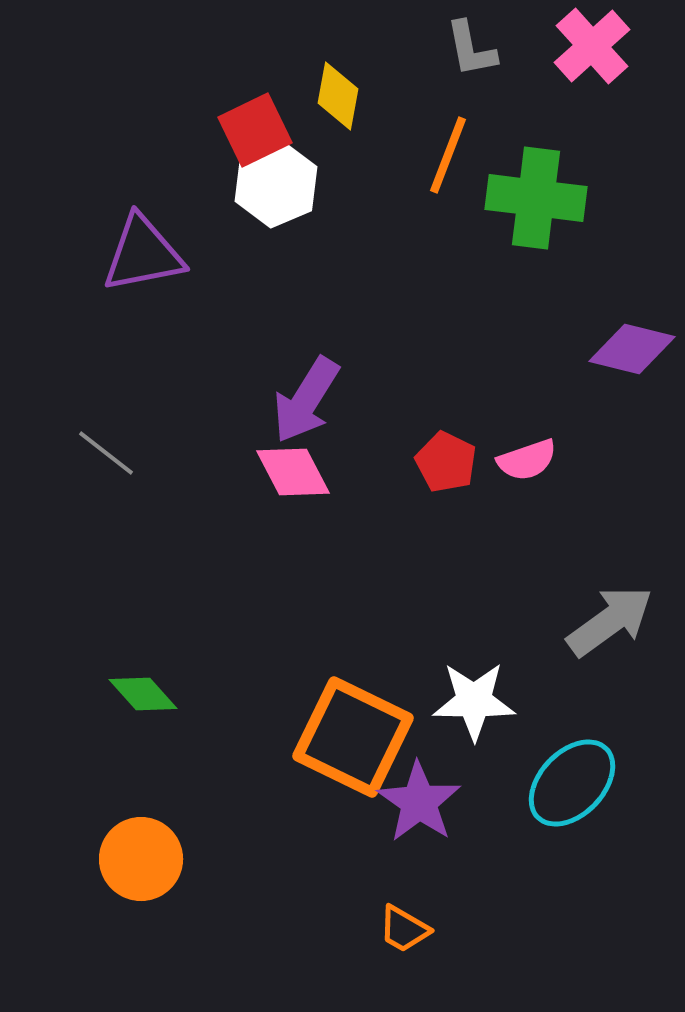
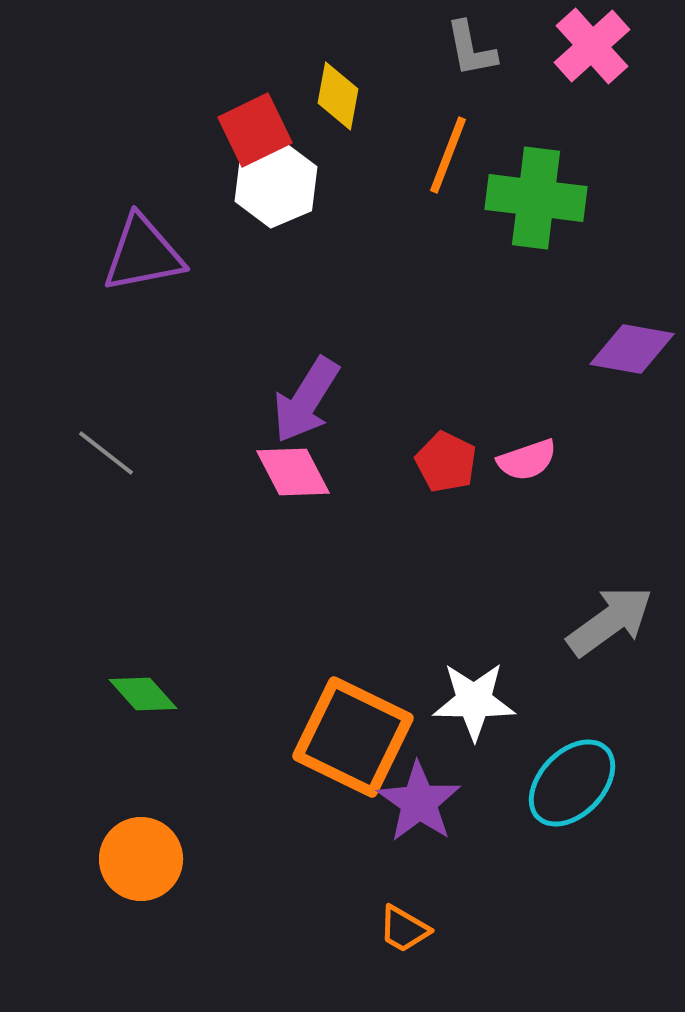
purple diamond: rotated 4 degrees counterclockwise
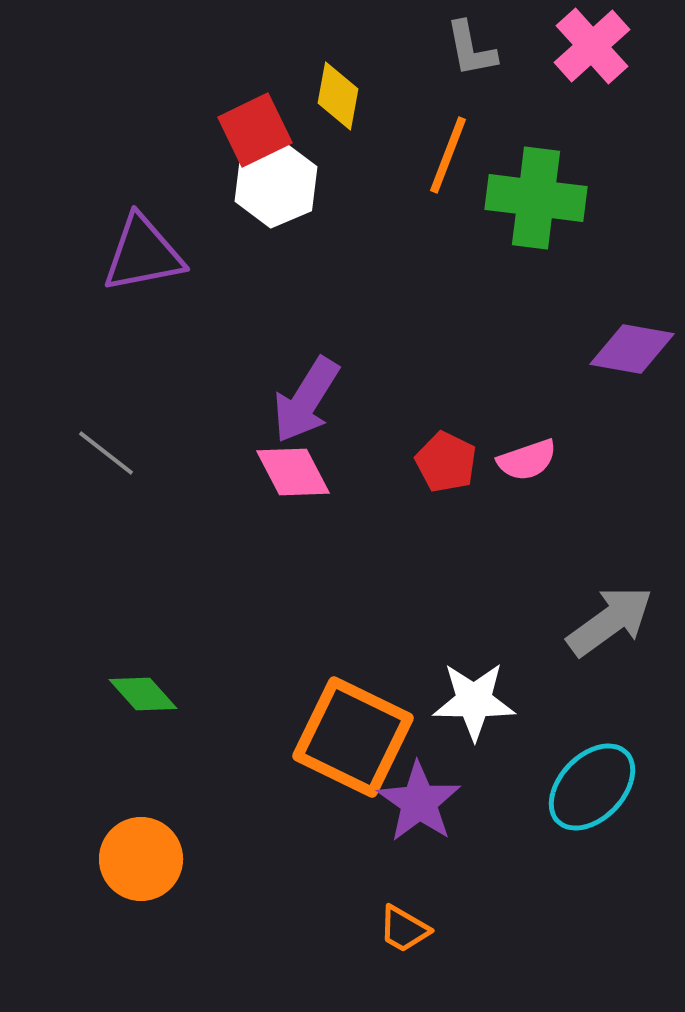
cyan ellipse: moved 20 px right, 4 px down
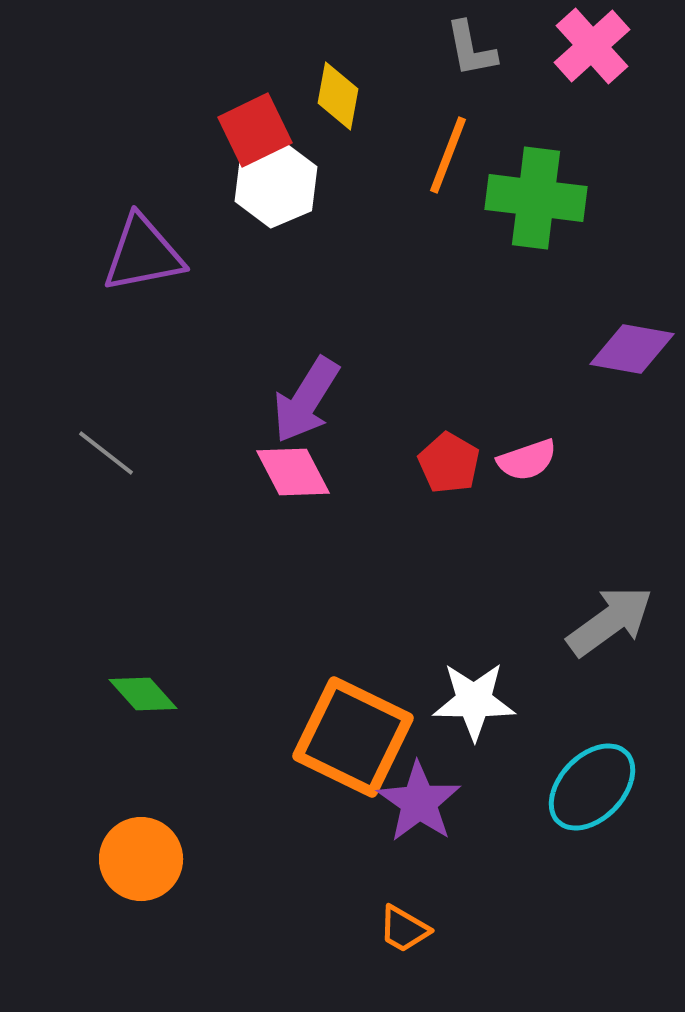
red pentagon: moved 3 px right, 1 px down; rotated 4 degrees clockwise
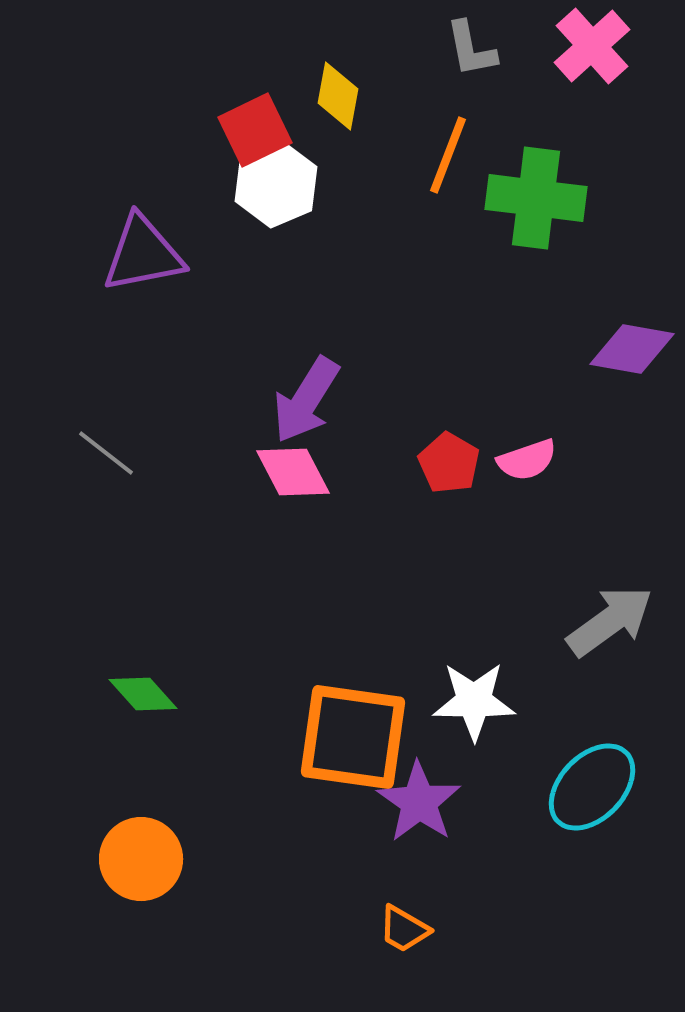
orange square: rotated 18 degrees counterclockwise
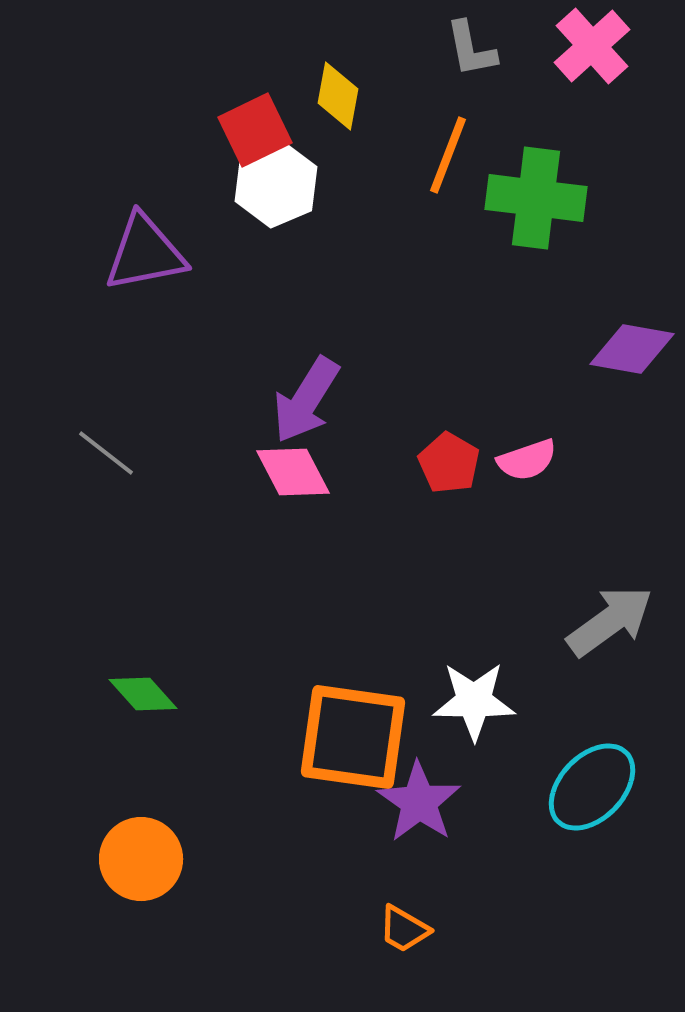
purple triangle: moved 2 px right, 1 px up
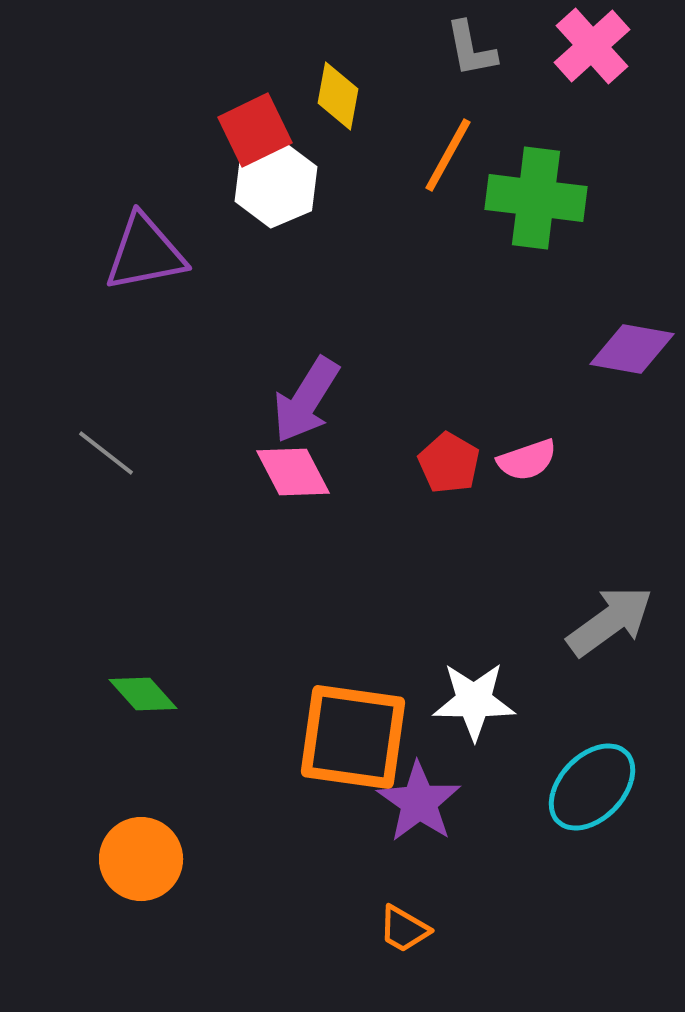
orange line: rotated 8 degrees clockwise
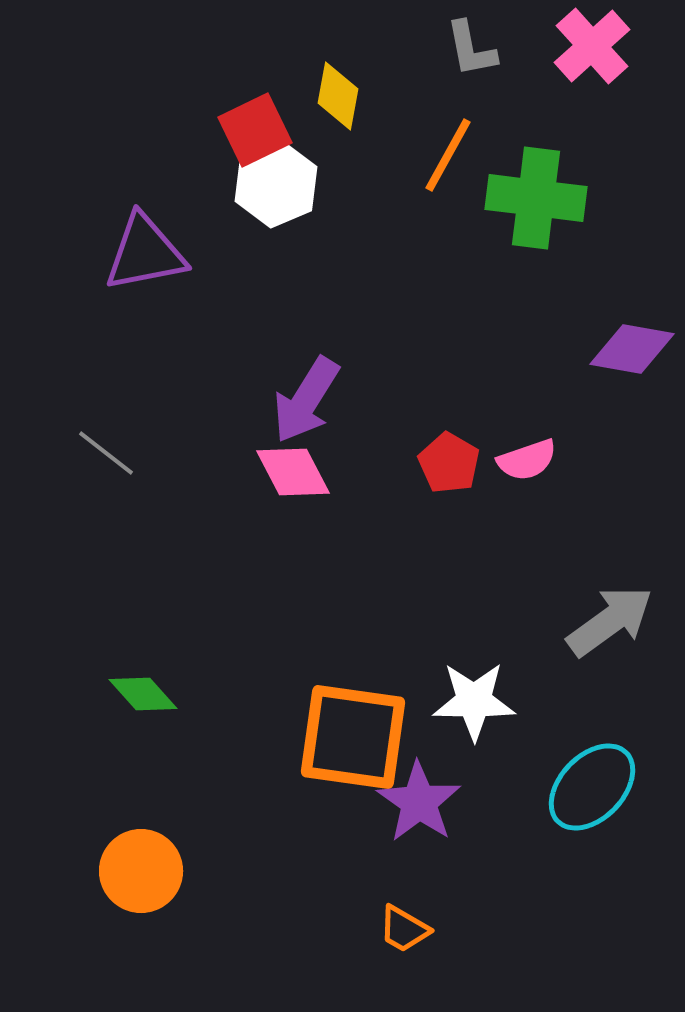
orange circle: moved 12 px down
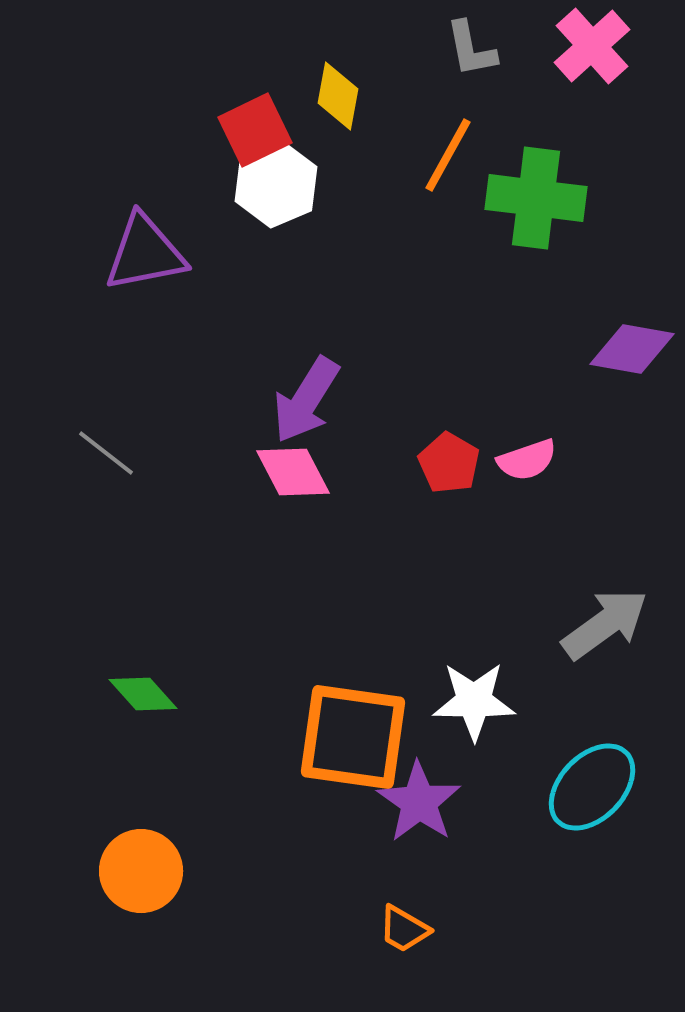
gray arrow: moved 5 px left, 3 px down
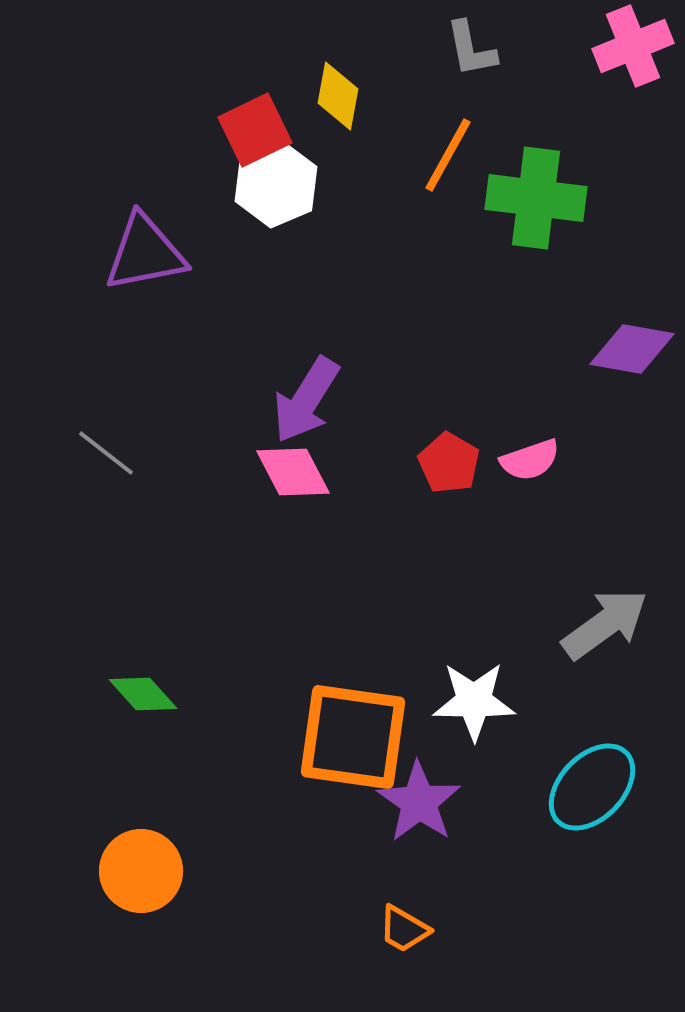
pink cross: moved 41 px right; rotated 20 degrees clockwise
pink semicircle: moved 3 px right
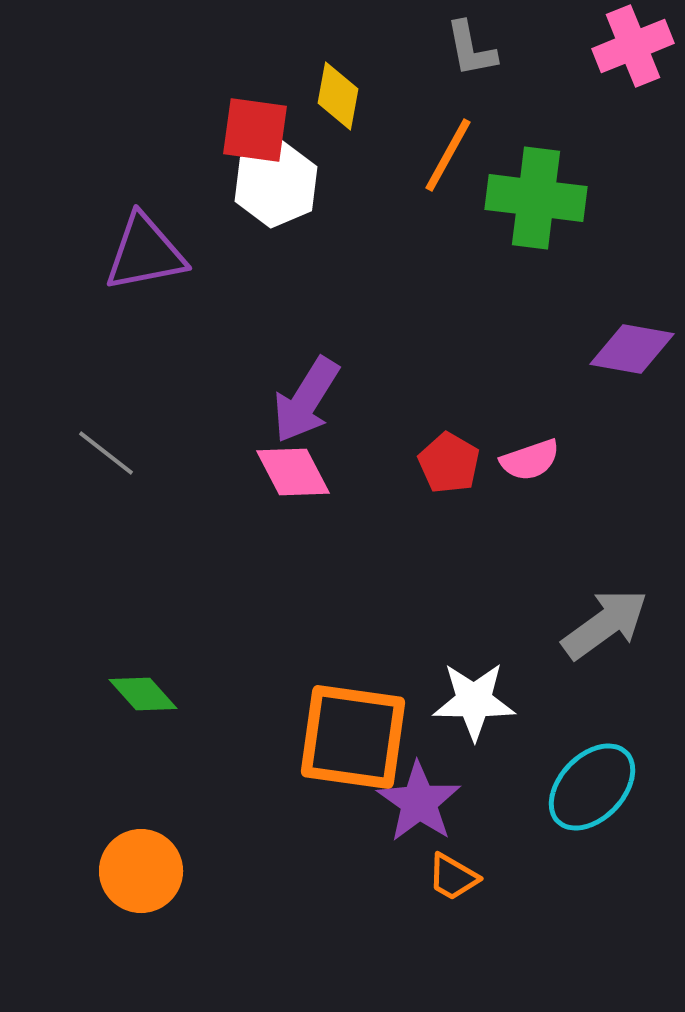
red square: rotated 34 degrees clockwise
orange trapezoid: moved 49 px right, 52 px up
